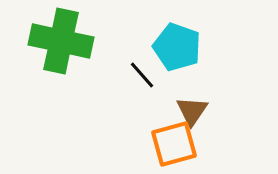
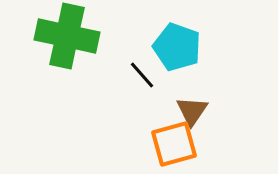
green cross: moved 6 px right, 5 px up
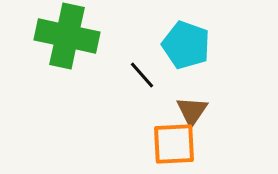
cyan pentagon: moved 9 px right, 2 px up
orange square: rotated 12 degrees clockwise
